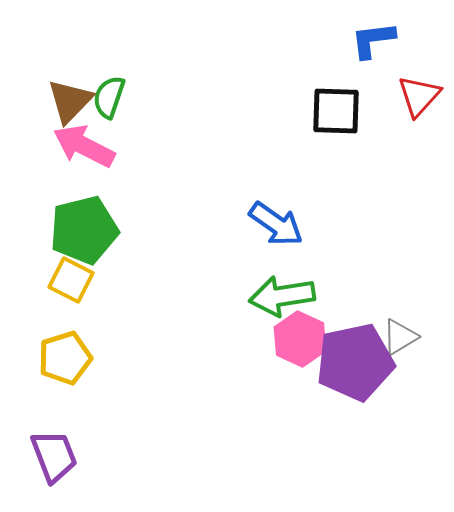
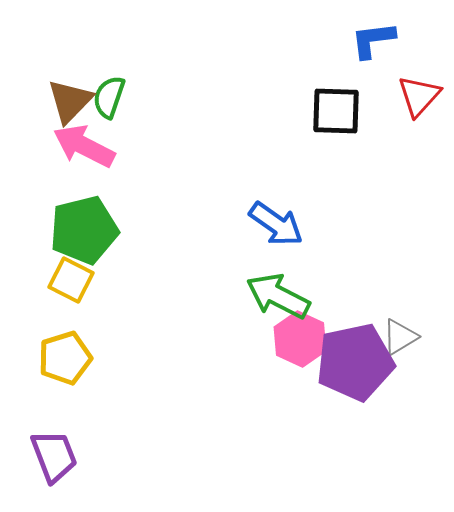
green arrow: moved 4 px left; rotated 36 degrees clockwise
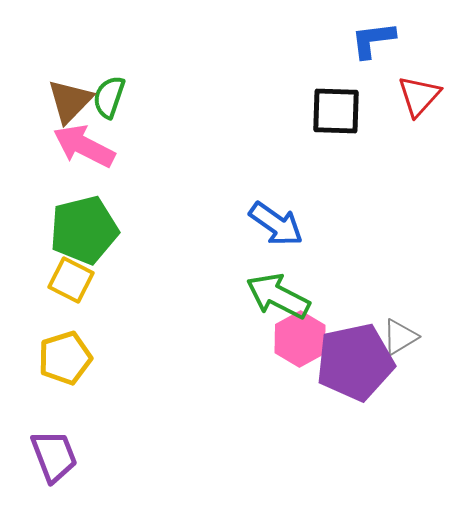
pink hexagon: rotated 6 degrees clockwise
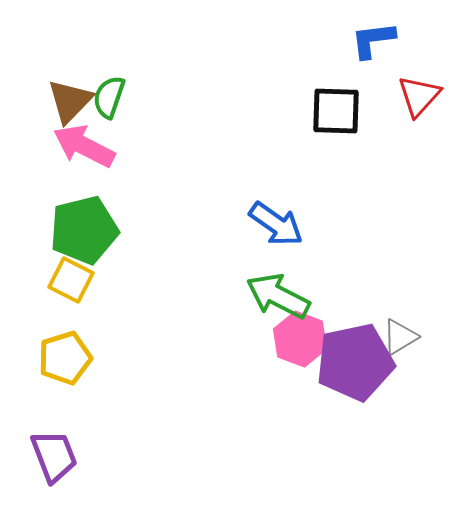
pink hexagon: rotated 10 degrees counterclockwise
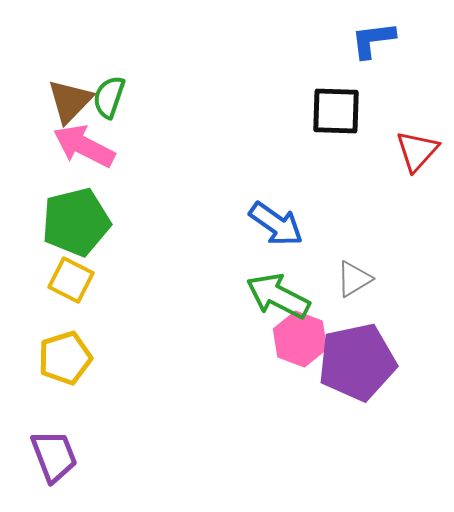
red triangle: moved 2 px left, 55 px down
green pentagon: moved 8 px left, 8 px up
gray triangle: moved 46 px left, 58 px up
purple pentagon: moved 2 px right
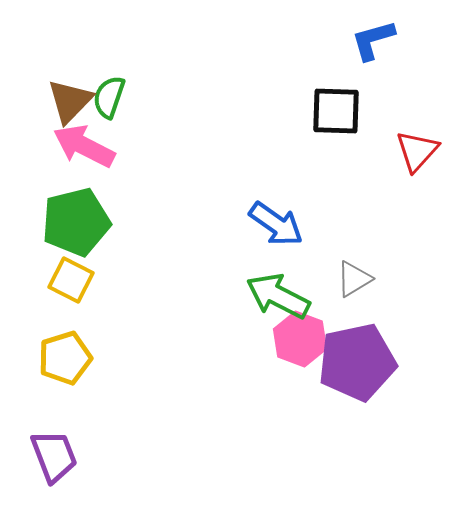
blue L-shape: rotated 9 degrees counterclockwise
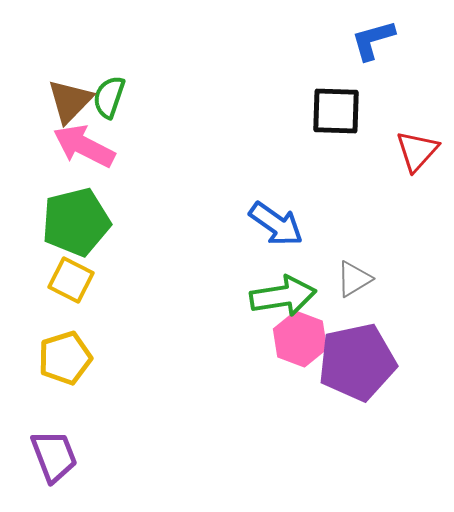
green arrow: moved 5 px right; rotated 144 degrees clockwise
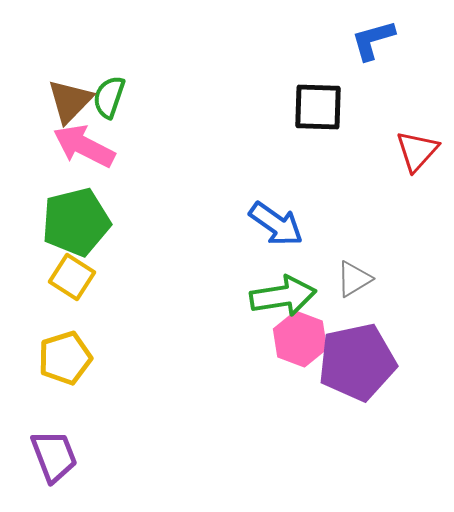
black square: moved 18 px left, 4 px up
yellow square: moved 1 px right, 3 px up; rotated 6 degrees clockwise
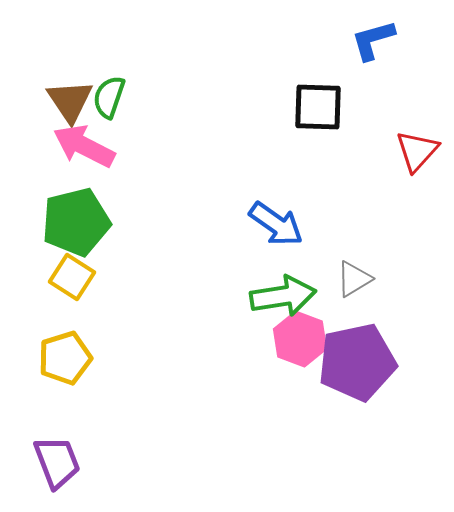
brown triangle: rotated 18 degrees counterclockwise
purple trapezoid: moved 3 px right, 6 px down
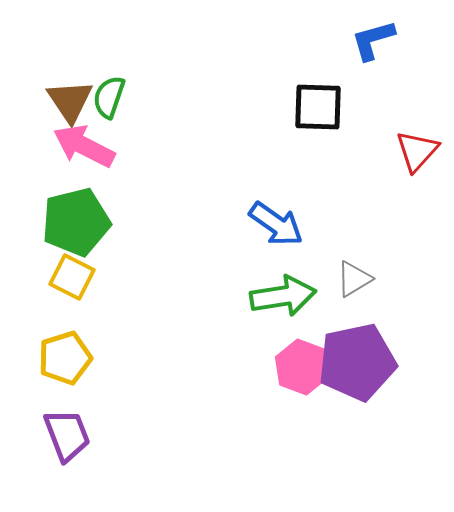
yellow square: rotated 6 degrees counterclockwise
pink hexagon: moved 2 px right, 28 px down
purple trapezoid: moved 10 px right, 27 px up
